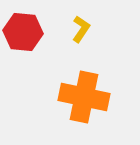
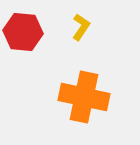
yellow L-shape: moved 2 px up
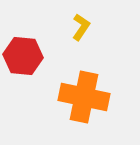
red hexagon: moved 24 px down
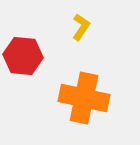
orange cross: moved 1 px down
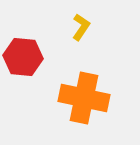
red hexagon: moved 1 px down
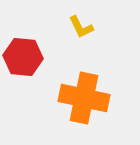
yellow L-shape: rotated 120 degrees clockwise
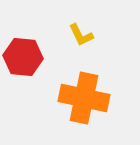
yellow L-shape: moved 8 px down
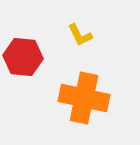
yellow L-shape: moved 1 px left
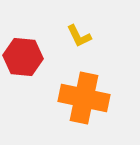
yellow L-shape: moved 1 px left, 1 px down
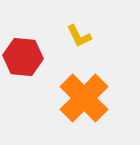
orange cross: rotated 33 degrees clockwise
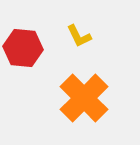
red hexagon: moved 9 px up
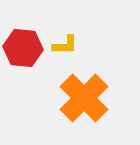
yellow L-shape: moved 14 px left, 9 px down; rotated 64 degrees counterclockwise
